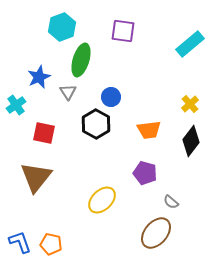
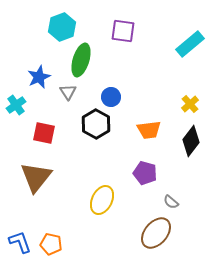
yellow ellipse: rotated 20 degrees counterclockwise
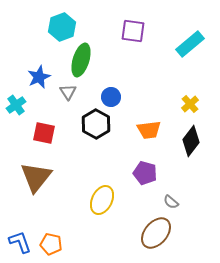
purple square: moved 10 px right
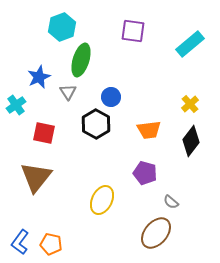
blue L-shape: rotated 125 degrees counterclockwise
